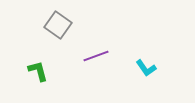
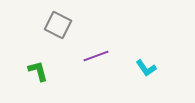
gray square: rotated 8 degrees counterclockwise
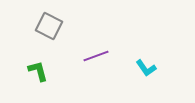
gray square: moved 9 px left, 1 px down
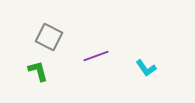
gray square: moved 11 px down
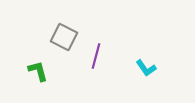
gray square: moved 15 px right
purple line: rotated 55 degrees counterclockwise
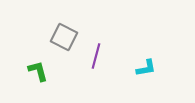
cyan L-shape: rotated 65 degrees counterclockwise
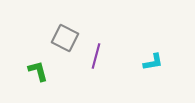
gray square: moved 1 px right, 1 px down
cyan L-shape: moved 7 px right, 6 px up
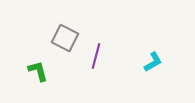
cyan L-shape: rotated 20 degrees counterclockwise
